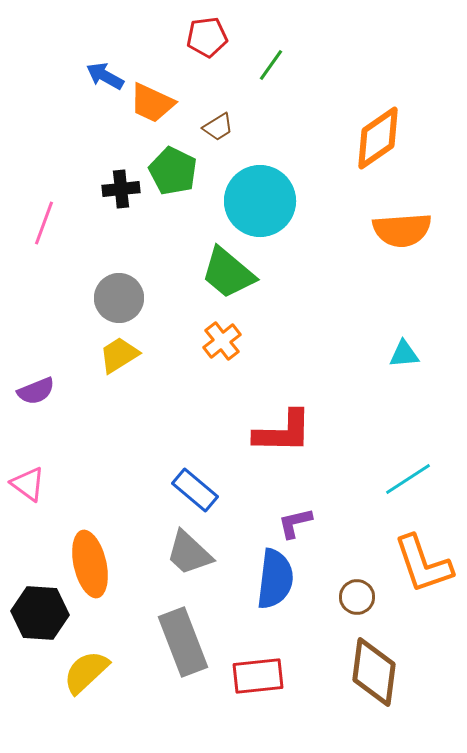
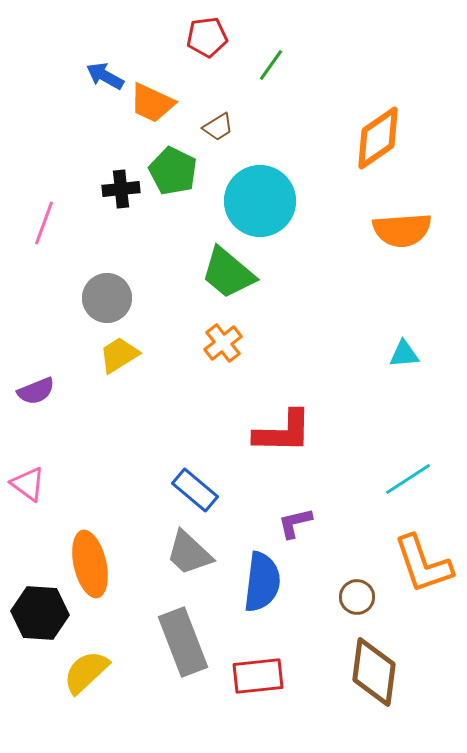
gray circle: moved 12 px left
orange cross: moved 1 px right, 2 px down
blue semicircle: moved 13 px left, 3 px down
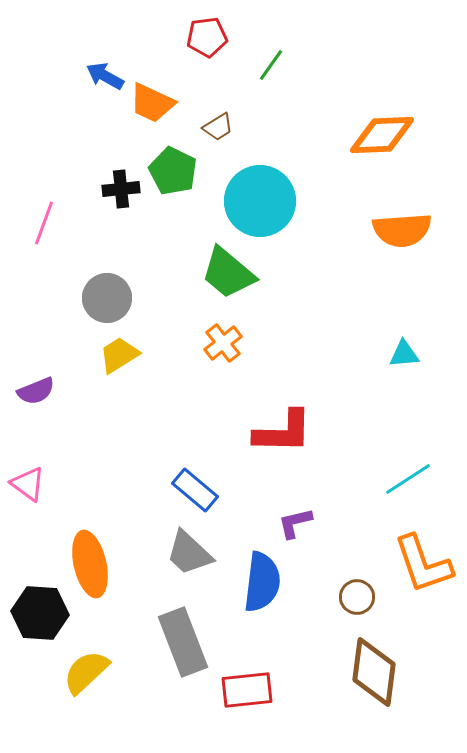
orange diamond: moved 4 px right, 3 px up; rotated 32 degrees clockwise
red rectangle: moved 11 px left, 14 px down
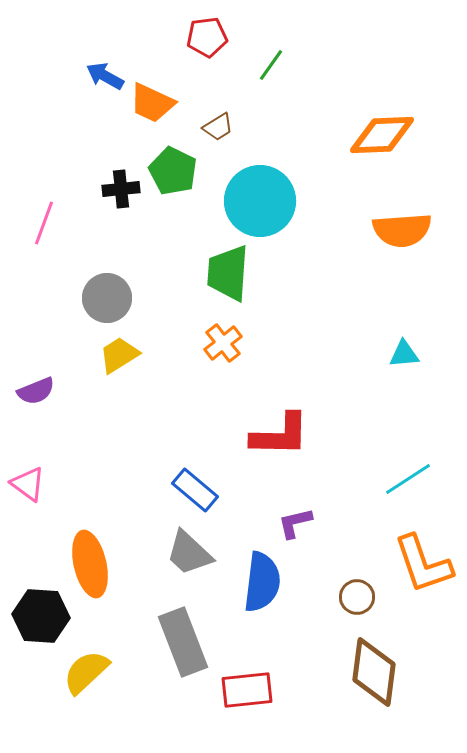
green trapezoid: rotated 54 degrees clockwise
red L-shape: moved 3 px left, 3 px down
black hexagon: moved 1 px right, 3 px down
